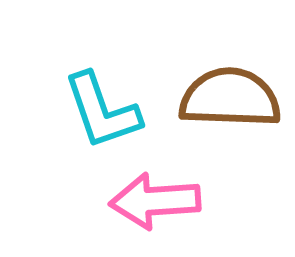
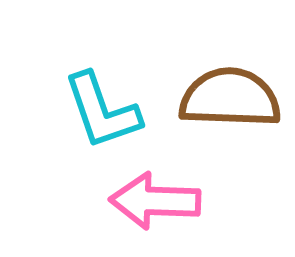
pink arrow: rotated 6 degrees clockwise
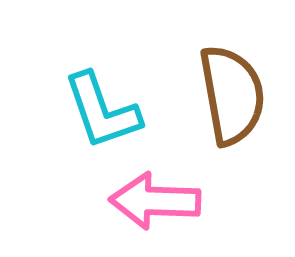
brown semicircle: moved 2 px right, 3 px up; rotated 78 degrees clockwise
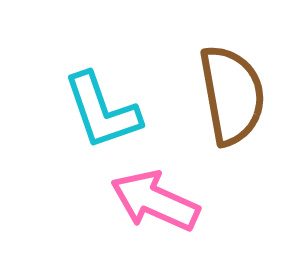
pink arrow: rotated 22 degrees clockwise
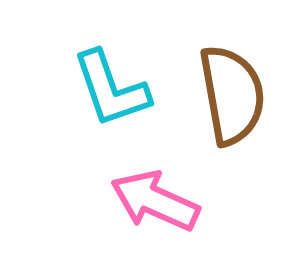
cyan L-shape: moved 9 px right, 22 px up
